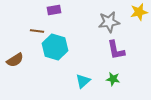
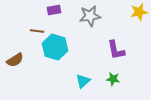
gray star: moved 19 px left, 6 px up
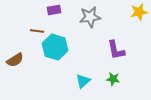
gray star: moved 1 px down
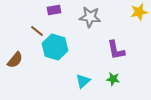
gray star: rotated 15 degrees clockwise
brown line: rotated 32 degrees clockwise
brown semicircle: rotated 18 degrees counterclockwise
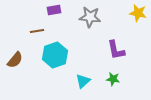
yellow star: moved 1 px left, 1 px down; rotated 24 degrees clockwise
brown line: rotated 48 degrees counterclockwise
cyan hexagon: moved 8 px down; rotated 25 degrees clockwise
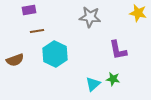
purple rectangle: moved 25 px left
purple L-shape: moved 2 px right
cyan hexagon: moved 1 px up; rotated 15 degrees counterclockwise
brown semicircle: rotated 30 degrees clockwise
cyan triangle: moved 10 px right, 3 px down
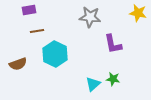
purple L-shape: moved 5 px left, 6 px up
brown semicircle: moved 3 px right, 4 px down
